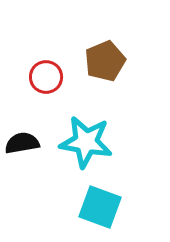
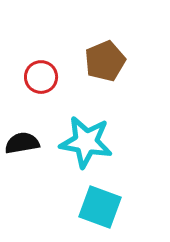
red circle: moved 5 px left
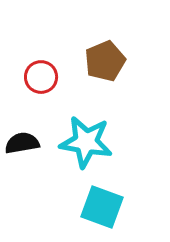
cyan square: moved 2 px right
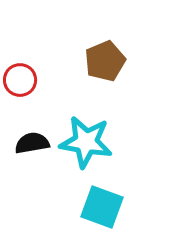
red circle: moved 21 px left, 3 px down
black semicircle: moved 10 px right
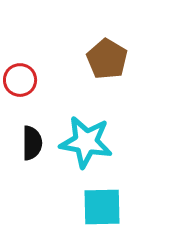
brown pentagon: moved 2 px right, 2 px up; rotated 18 degrees counterclockwise
black semicircle: rotated 100 degrees clockwise
cyan square: rotated 21 degrees counterclockwise
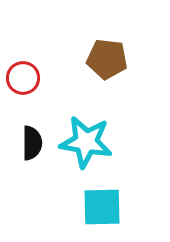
brown pentagon: rotated 24 degrees counterclockwise
red circle: moved 3 px right, 2 px up
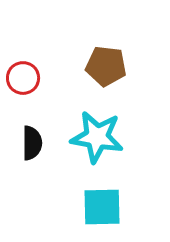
brown pentagon: moved 1 px left, 7 px down
cyan star: moved 11 px right, 5 px up
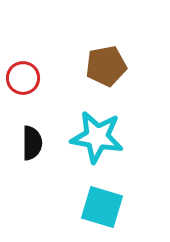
brown pentagon: rotated 18 degrees counterclockwise
cyan square: rotated 18 degrees clockwise
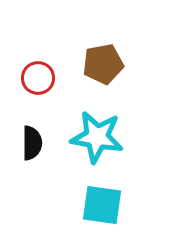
brown pentagon: moved 3 px left, 2 px up
red circle: moved 15 px right
cyan square: moved 2 px up; rotated 9 degrees counterclockwise
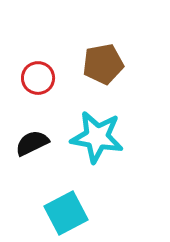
black semicircle: rotated 116 degrees counterclockwise
cyan square: moved 36 px left, 8 px down; rotated 36 degrees counterclockwise
